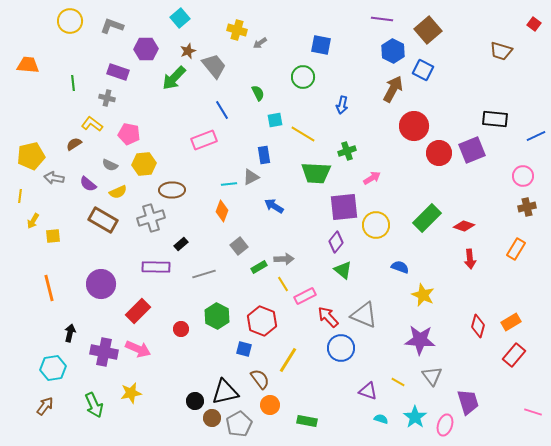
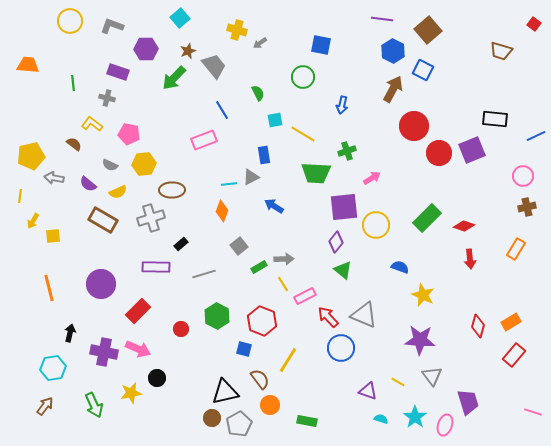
brown semicircle at (74, 144): rotated 70 degrees clockwise
black circle at (195, 401): moved 38 px left, 23 px up
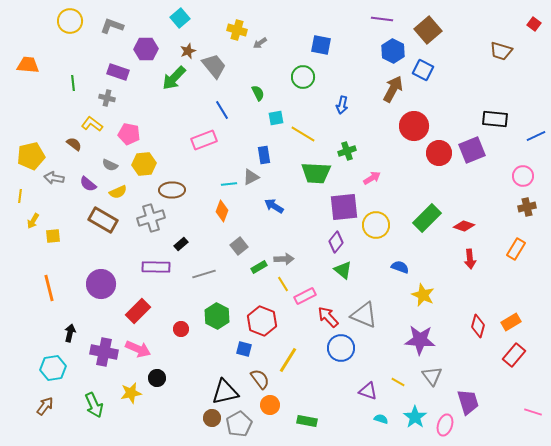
cyan square at (275, 120): moved 1 px right, 2 px up
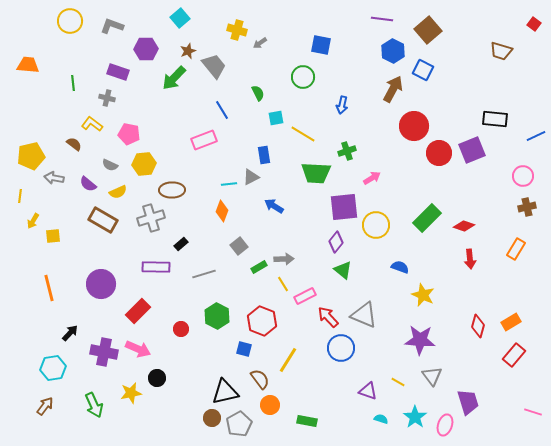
black arrow at (70, 333): rotated 30 degrees clockwise
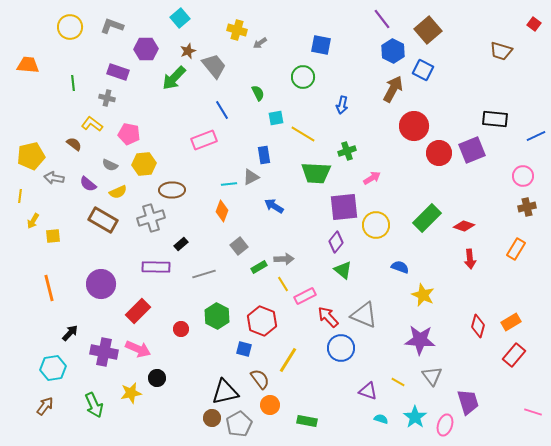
purple line at (382, 19): rotated 45 degrees clockwise
yellow circle at (70, 21): moved 6 px down
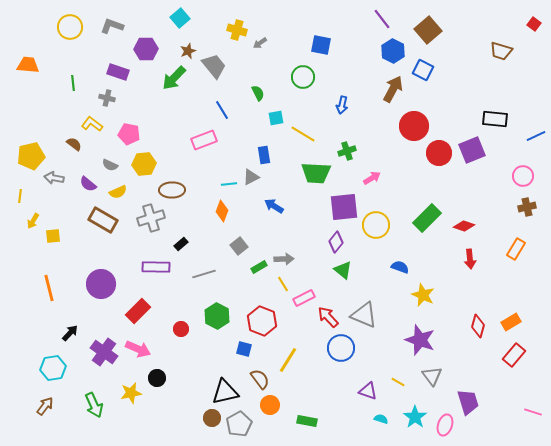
pink rectangle at (305, 296): moved 1 px left, 2 px down
purple star at (420, 340): rotated 16 degrees clockwise
purple cross at (104, 352): rotated 24 degrees clockwise
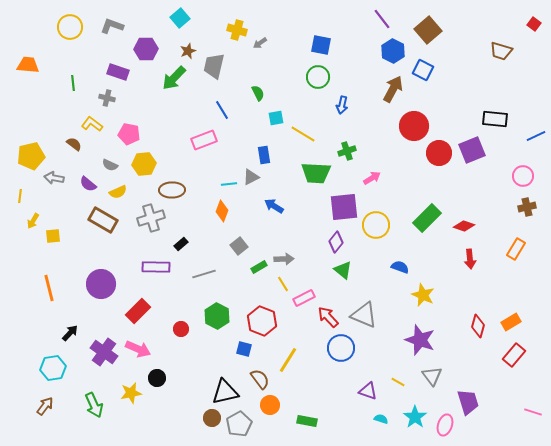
gray trapezoid at (214, 66): rotated 128 degrees counterclockwise
green circle at (303, 77): moved 15 px right
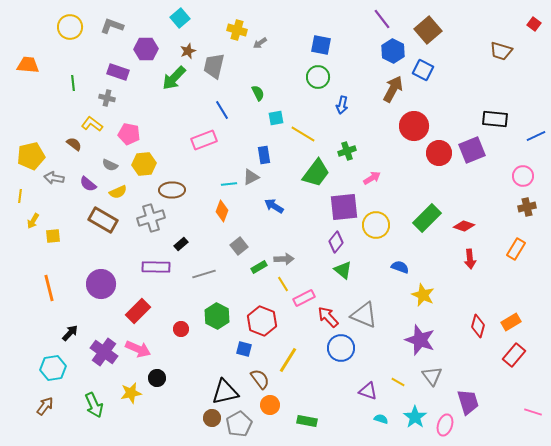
green trapezoid at (316, 173): rotated 56 degrees counterclockwise
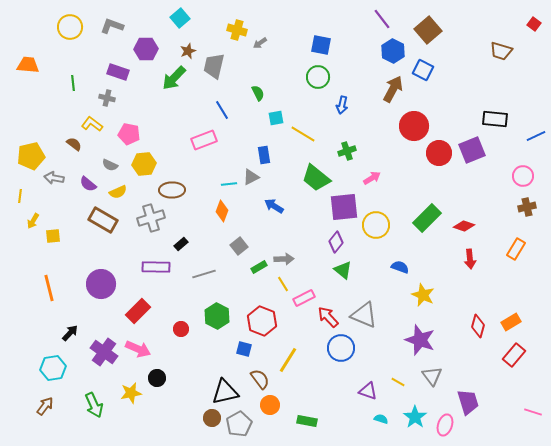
green trapezoid at (316, 173): moved 5 px down; rotated 92 degrees clockwise
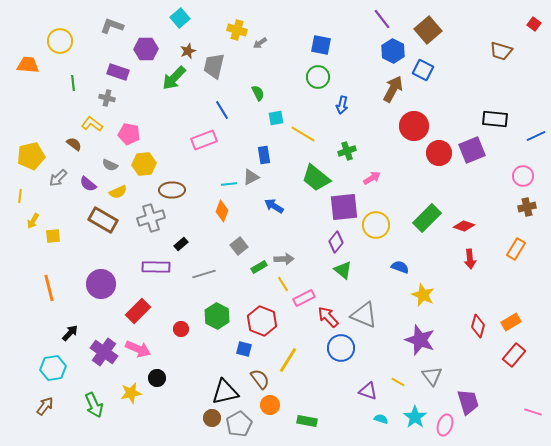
yellow circle at (70, 27): moved 10 px left, 14 px down
gray arrow at (54, 178): moved 4 px right; rotated 54 degrees counterclockwise
